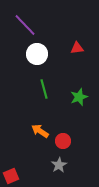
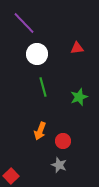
purple line: moved 1 px left, 2 px up
green line: moved 1 px left, 2 px up
orange arrow: rotated 102 degrees counterclockwise
gray star: rotated 21 degrees counterclockwise
red square: rotated 21 degrees counterclockwise
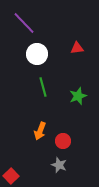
green star: moved 1 px left, 1 px up
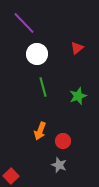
red triangle: rotated 32 degrees counterclockwise
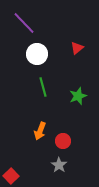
gray star: rotated 14 degrees clockwise
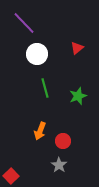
green line: moved 2 px right, 1 px down
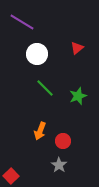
purple line: moved 2 px left, 1 px up; rotated 15 degrees counterclockwise
green line: rotated 30 degrees counterclockwise
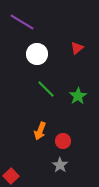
green line: moved 1 px right, 1 px down
green star: rotated 12 degrees counterclockwise
gray star: moved 1 px right
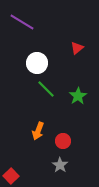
white circle: moved 9 px down
orange arrow: moved 2 px left
